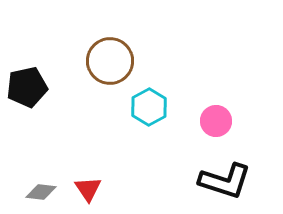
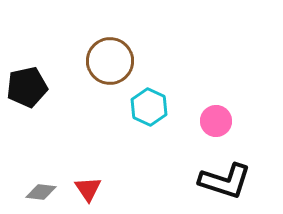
cyan hexagon: rotated 6 degrees counterclockwise
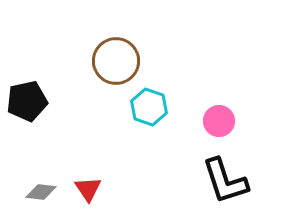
brown circle: moved 6 px right
black pentagon: moved 14 px down
cyan hexagon: rotated 6 degrees counterclockwise
pink circle: moved 3 px right
black L-shape: rotated 54 degrees clockwise
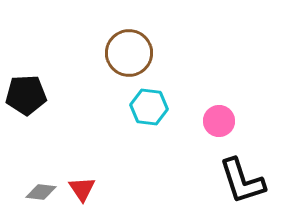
brown circle: moved 13 px right, 8 px up
black pentagon: moved 1 px left, 6 px up; rotated 9 degrees clockwise
cyan hexagon: rotated 12 degrees counterclockwise
black L-shape: moved 17 px right
red triangle: moved 6 px left
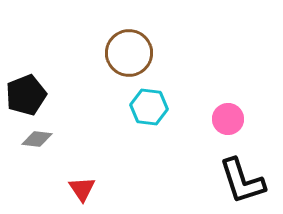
black pentagon: rotated 18 degrees counterclockwise
pink circle: moved 9 px right, 2 px up
gray diamond: moved 4 px left, 53 px up
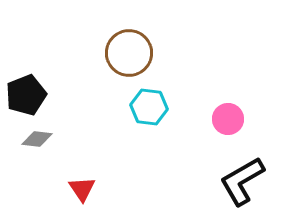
black L-shape: rotated 78 degrees clockwise
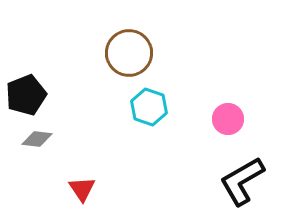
cyan hexagon: rotated 12 degrees clockwise
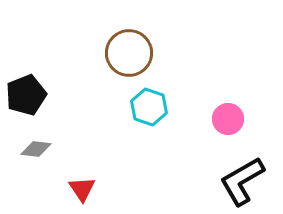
gray diamond: moved 1 px left, 10 px down
